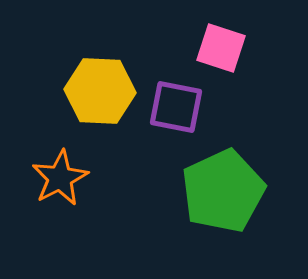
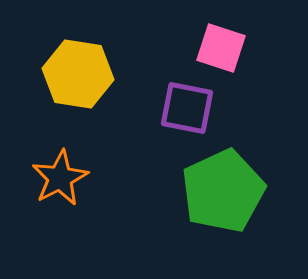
yellow hexagon: moved 22 px left, 17 px up; rotated 6 degrees clockwise
purple square: moved 11 px right, 1 px down
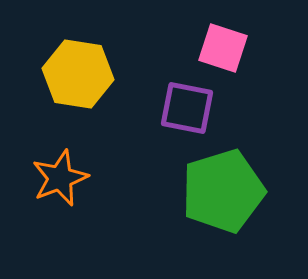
pink square: moved 2 px right
orange star: rotated 6 degrees clockwise
green pentagon: rotated 8 degrees clockwise
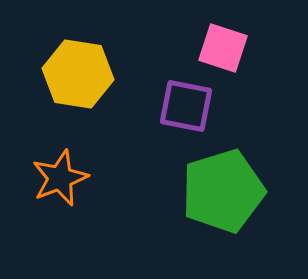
purple square: moved 1 px left, 2 px up
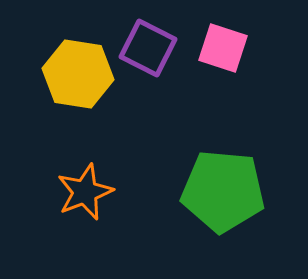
purple square: moved 38 px left, 58 px up; rotated 16 degrees clockwise
orange star: moved 25 px right, 14 px down
green pentagon: rotated 22 degrees clockwise
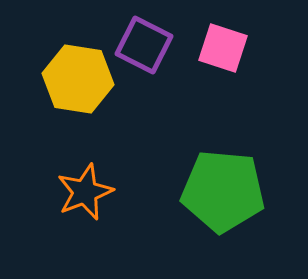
purple square: moved 4 px left, 3 px up
yellow hexagon: moved 5 px down
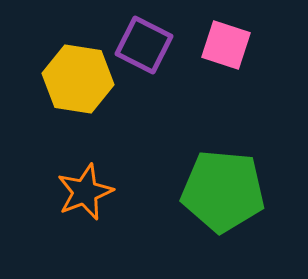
pink square: moved 3 px right, 3 px up
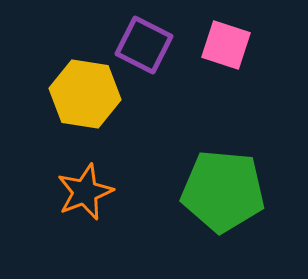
yellow hexagon: moved 7 px right, 15 px down
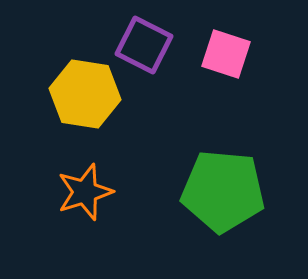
pink square: moved 9 px down
orange star: rotated 4 degrees clockwise
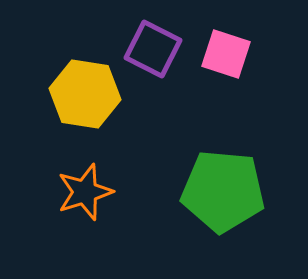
purple square: moved 9 px right, 4 px down
